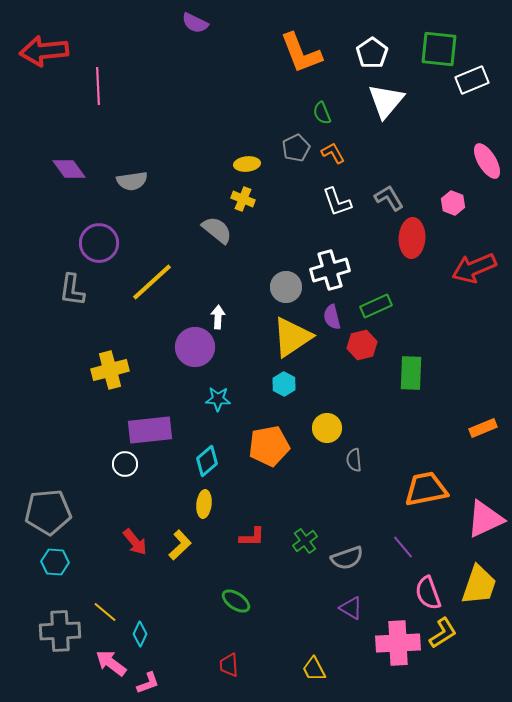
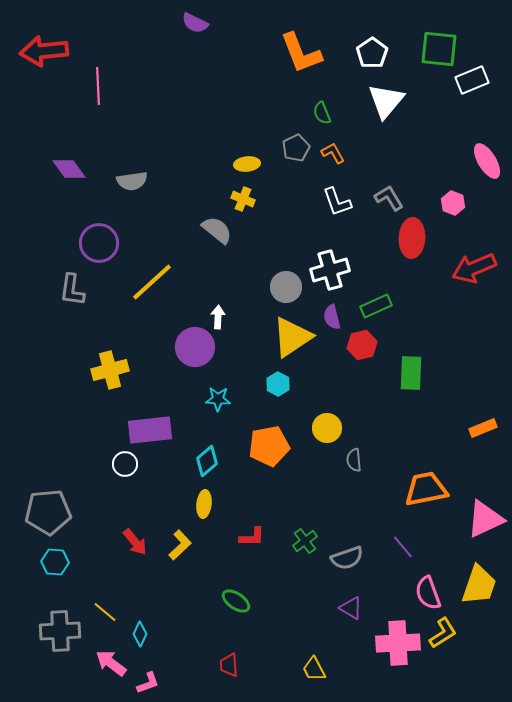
cyan hexagon at (284, 384): moved 6 px left
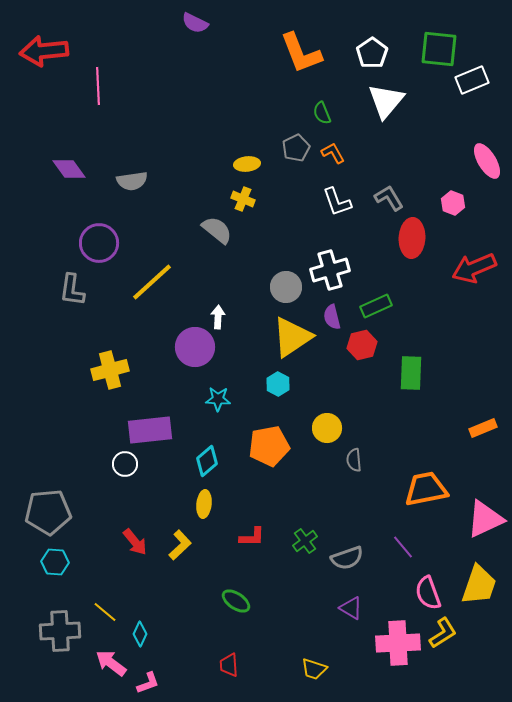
yellow trapezoid at (314, 669): rotated 44 degrees counterclockwise
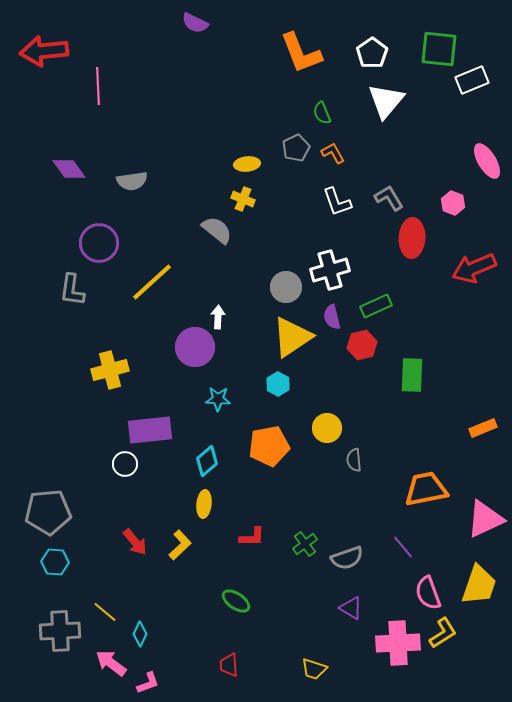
green rectangle at (411, 373): moved 1 px right, 2 px down
green cross at (305, 541): moved 3 px down
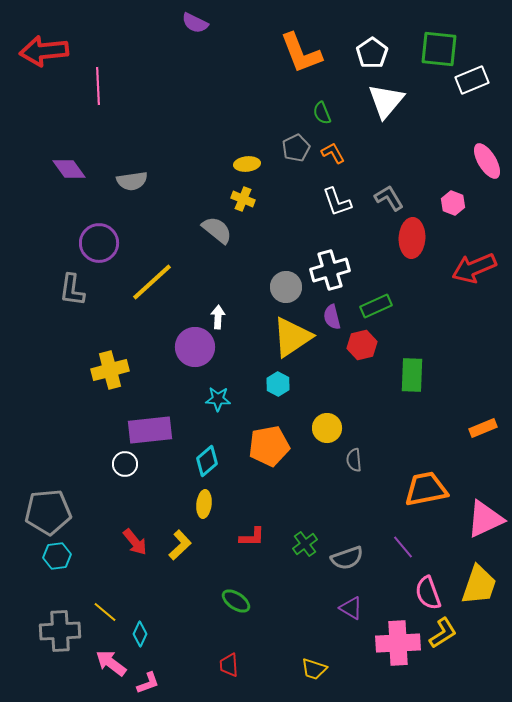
cyan hexagon at (55, 562): moved 2 px right, 6 px up; rotated 12 degrees counterclockwise
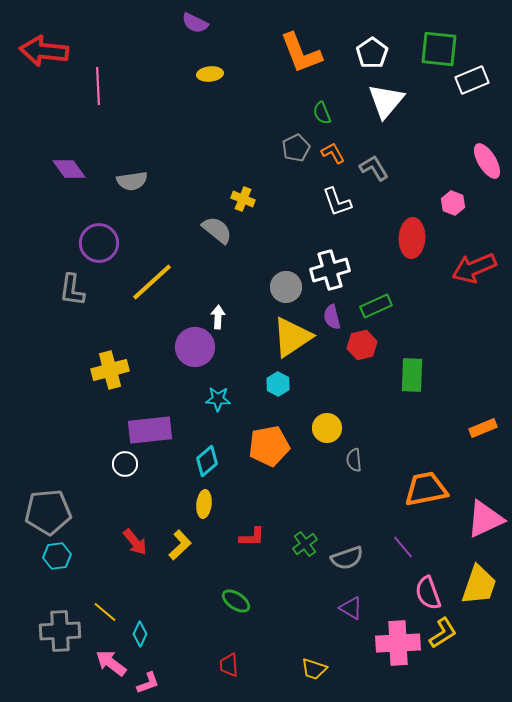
red arrow at (44, 51): rotated 12 degrees clockwise
yellow ellipse at (247, 164): moved 37 px left, 90 px up
gray L-shape at (389, 198): moved 15 px left, 30 px up
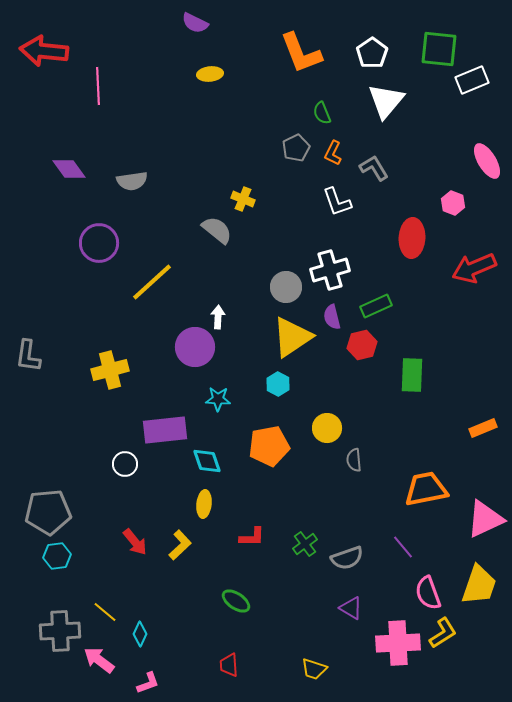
orange L-shape at (333, 153): rotated 125 degrees counterclockwise
gray L-shape at (72, 290): moved 44 px left, 66 px down
purple rectangle at (150, 430): moved 15 px right
cyan diamond at (207, 461): rotated 68 degrees counterclockwise
pink arrow at (111, 663): moved 12 px left, 3 px up
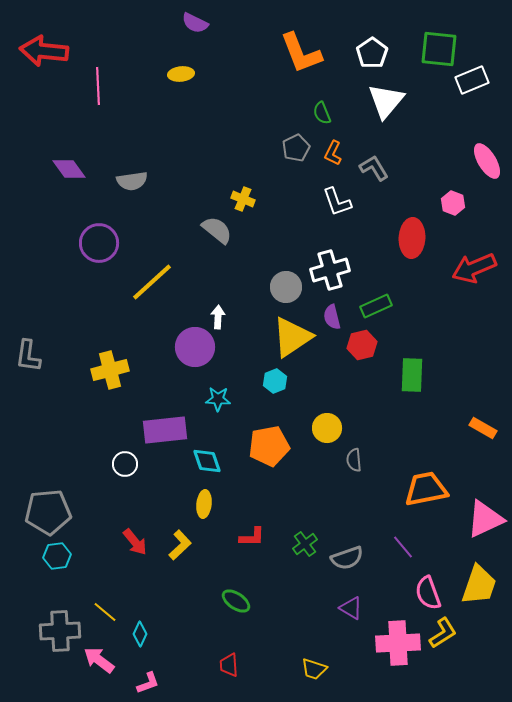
yellow ellipse at (210, 74): moved 29 px left
cyan hexagon at (278, 384): moved 3 px left, 3 px up; rotated 10 degrees clockwise
orange rectangle at (483, 428): rotated 52 degrees clockwise
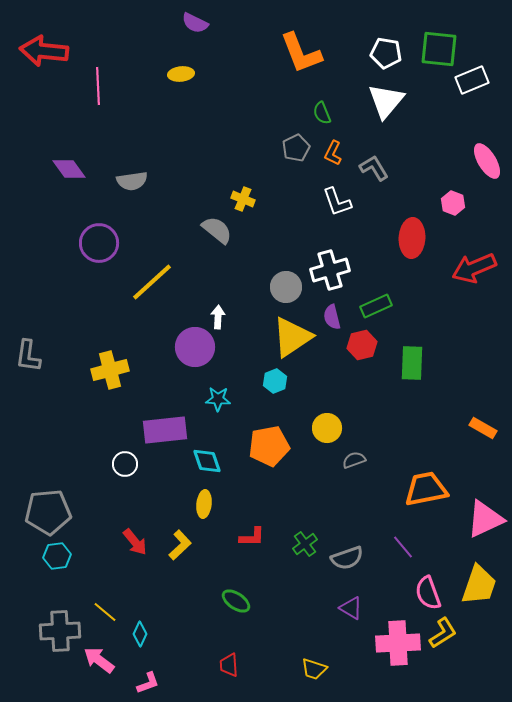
white pentagon at (372, 53): moved 14 px right; rotated 28 degrees counterclockwise
green rectangle at (412, 375): moved 12 px up
gray semicircle at (354, 460): rotated 75 degrees clockwise
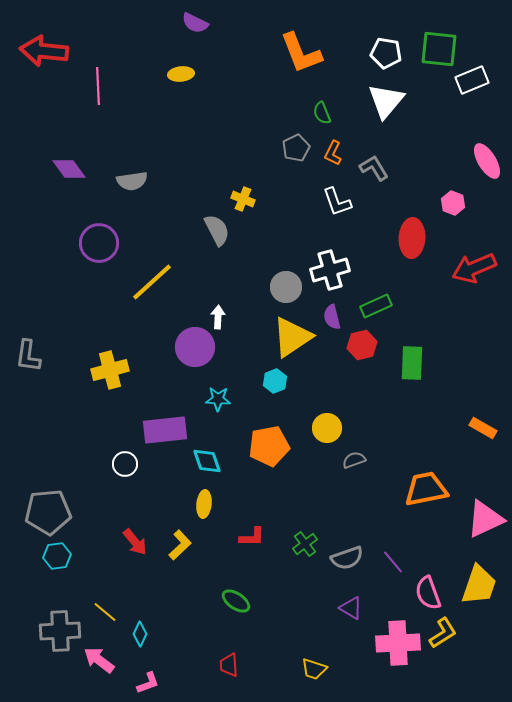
gray semicircle at (217, 230): rotated 24 degrees clockwise
purple line at (403, 547): moved 10 px left, 15 px down
